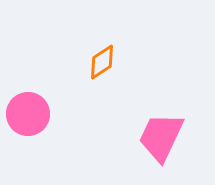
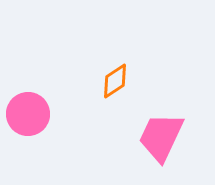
orange diamond: moved 13 px right, 19 px down
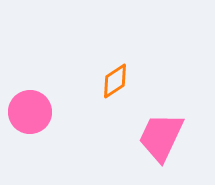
pink circle: moved 2 px right, 2 px up
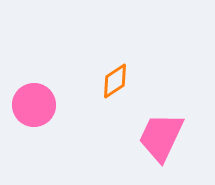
pink circle: moved 4 px right, 7 px up
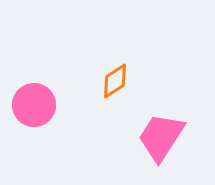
pink trapezoid: rotated 8 degrees clockwise
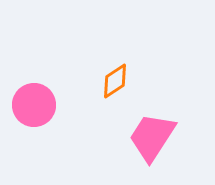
pink trapezoid: moved 9 px left
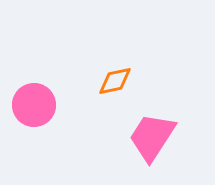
orange diamond: rotated 21 degrees clockwise
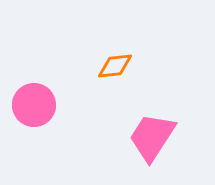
orange diamond: moved 15 px up; rotated 6 degrees clockwise
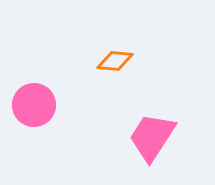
orange diamond: moved 5 px up; rotated 12 degrees clockwise
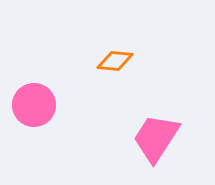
pink trapezoid: moved 4 px right, 1 px down
